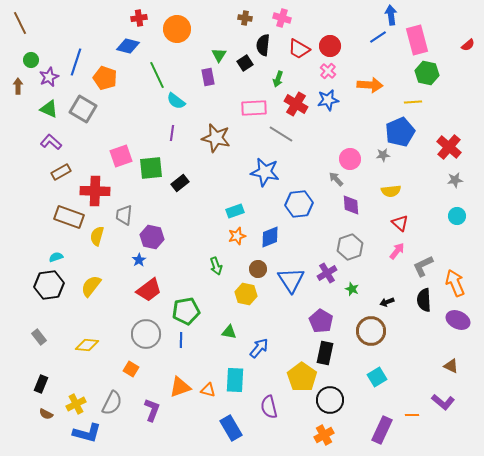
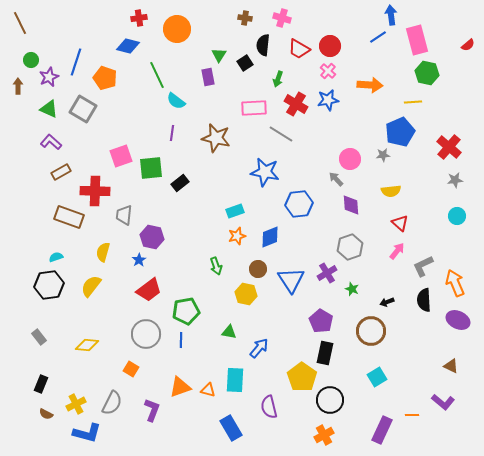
yellow semicircle at (97, 236): moved 6 px right, 16 px down
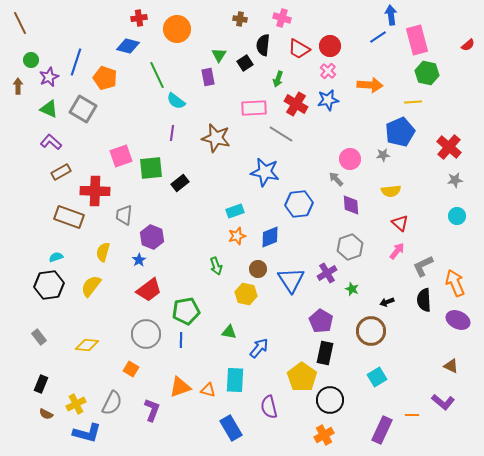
brown cross at (245, 18): moved 5 px left, 1 px down
purple hexagon at (152, 237): rotated 10 degrees clockwise
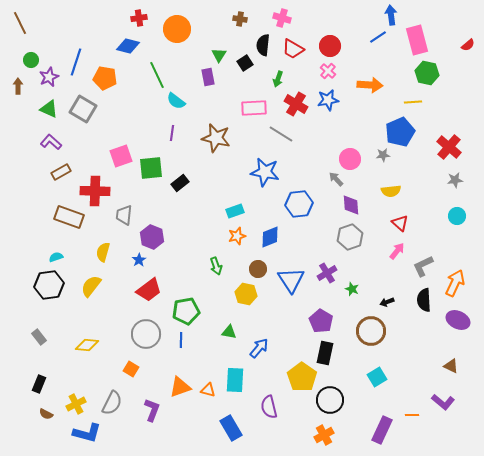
red trapezoid at (299, 49): moved 6 px left
orange pentagon at (105, 78): rotated 10 degrees counterclockwise
gray hexagon at (350, 247): moved 10 px up
orange arrow at (455, 283): rotated 48 degrees clockwise
black rectangle at (41, 384): moved 2 px left
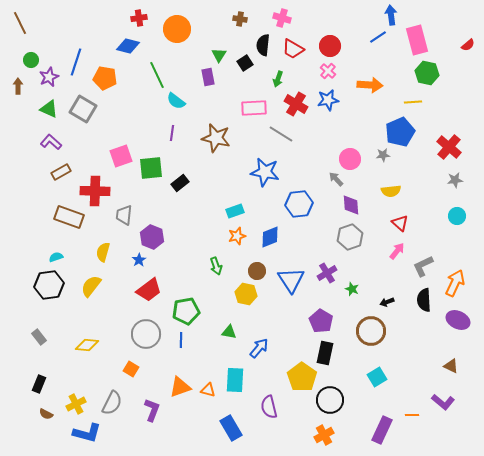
brown circle at (258, 269): moved 1 px left, 2 px down
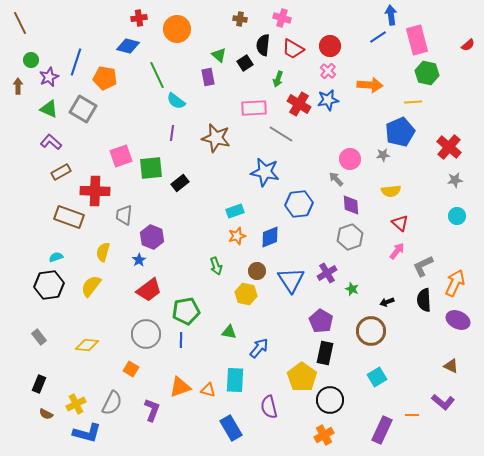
green triangle at (219, 55): rotated 21 degrees counterclockwise
red cross at (296, 104): moved 3 px right
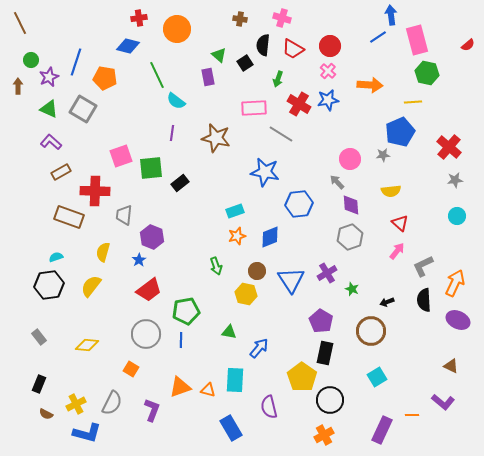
gray arrow at (336, 179): moved 1 px right, 3 px down
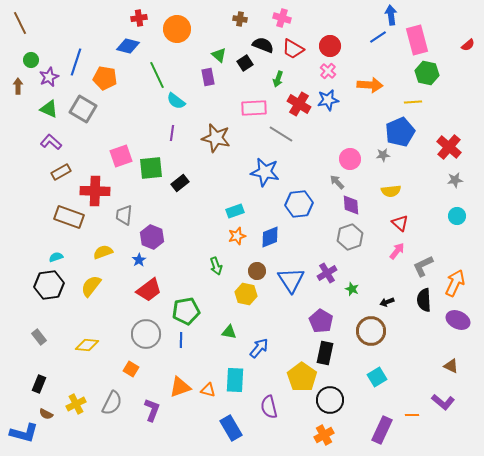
black semicircle at (263, 45): rotated 105 degrees clockwise
yellow semicircle at (103, 252): rotated 54 degrees clockwise
blue L-shape at (87, 433): moved 63 px left
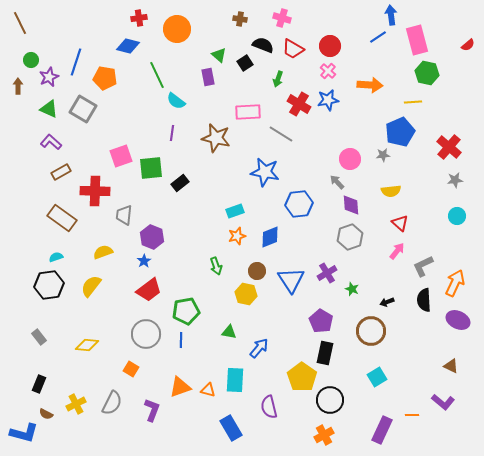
pink rectangle at (254, 108): moved 6 px left, 4 px down
brown rectangle at (69, 217): moved 7 px left, 1 px down; rotated 16 degrees clockwise
blue star at (139, 260): moved 5 px right, 1 px down
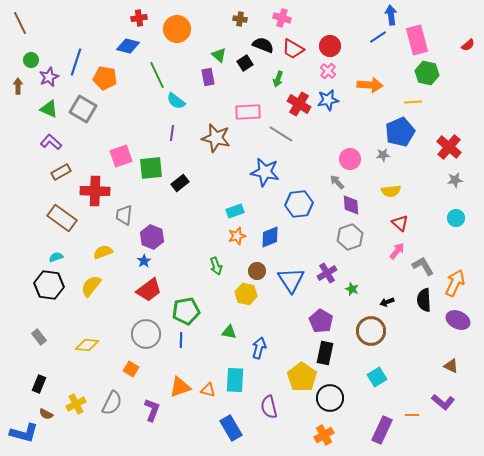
cyan circle at (457, 216): moved 1 px left, 2 px down
gray L-shape at (423, 266): rotated 85 degrees clockwise
black hexagon at (49, 285): rotated 16 degrees clockwise
blue arrow at (259, 348): rotated 25 degrees counterclockwise
black circle at (330, 400): moved 2 px up
